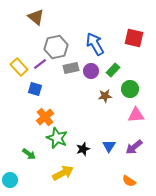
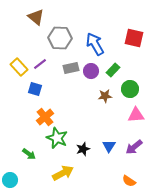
gray hexagon: moved 4 px right, 9 px up; rotated 15 degrees clockwise
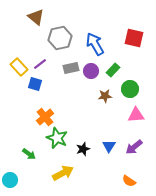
gray hexagon: rotated 15 degrees counterclockwise
blue square: moved 5 px up
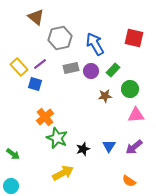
green arrow: moved 16 px left
cyan circle: moved 1 px right, 6 px down
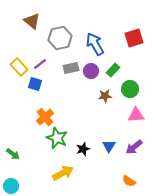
brown triangle: moved 4 px left, 4 px down
red square: rotated 30 degrees counterclockwise
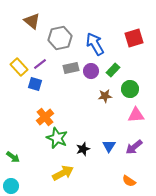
green arrow: moved 3 px down
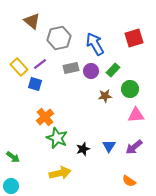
gray hexagon: moved 1 px left
yellow arrow: moved 3 px left; rotated 15 degrees clockwise
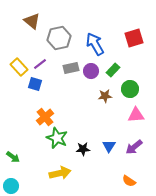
black star: rotated 16 degrees clockwise
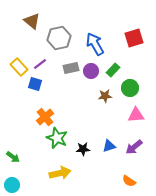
green circle: moved 1 px up
blue triangle: rotated 40 degrees clockwise
cyan circle: moved 1 px right, 1 px up
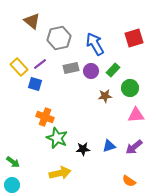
orange cross: rotated 30 degrees counterclockwise
green arrow: moved 5 px down
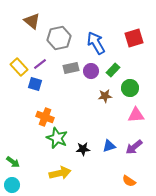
blue arrow: moved 1 px right, 1 px up
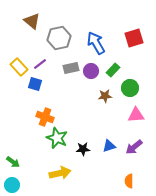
orange semicircle: rotated 56 degrees clockwise
